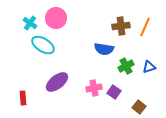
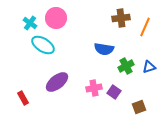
brown cross: moved 8 px up
red rectangle: rotated 24 degrees counterclockwise
brown square: rotated 32 degrees clockwise
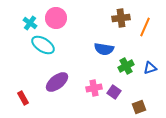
blue triangle: moved 1 px right, 1 px down
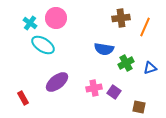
green cross: moved 3 px up
brown square: rotated 32 degrees clockwise
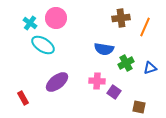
pink cross: moved 3 px right, 7 px up; rotated 14 degrees clockwise
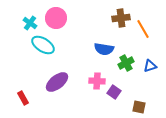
orange line: moved 2 px left, 2 px down; rotated 54 degrees counterclockwise
blue triangle: moved 2 px up
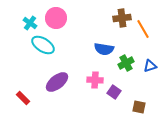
brown cross: moved 1 px right
pink cross: moved 2 px left, 1 px up
red rectangle: rotated 16 degrees counterclockwise
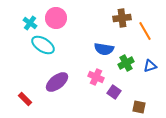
orange line: moved 2 px right, 2 px down
pink cross: moved 1 px right, 3 px up; rotated 21 degrees clockwise
red rectangle: moved 2 px right, 1 px down
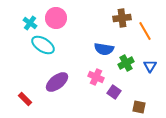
blue triangle: rotated 40 degrees counterclockwise
